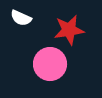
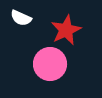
red star: moved 3 px left; rotated 16 degrees counterclockwise
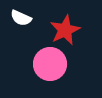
red star: moved 1 px left
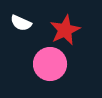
white semicircle: moved 5 px down
